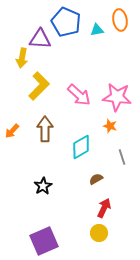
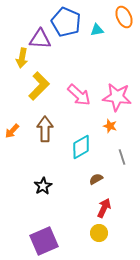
orange ellipse: moved 4 px right, 3 px up; rotated 15 degrees counterclockwise
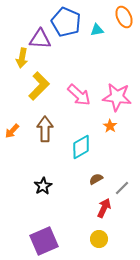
orange star: rotated 16 degrees clockwise
gray line: moved 31 px down; rotated 63 degrees clockwise
yellow circle: moved 6 px down
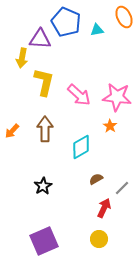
yellow L-shape: moved 5 px right, 4 px up; rotated 32 degrees counterclockwise
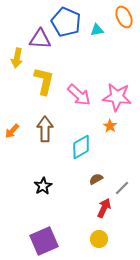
yellow arrow: moved 5 px left
yellow L-shape: moved 1 px up
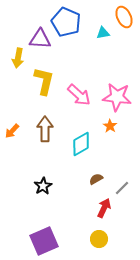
cyan triangle: moved 6 px right, 3 px down
yellow arrow: moved 1 px right
cyan diamond: moved 3 px up
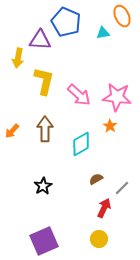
orange ellipse: moved 2 px left, 1 px up
purple triangle: moved 1 px down
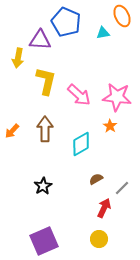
yellow L-shape: moved 2 px right
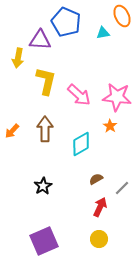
red arrow: moved 4 px left, 1 px up
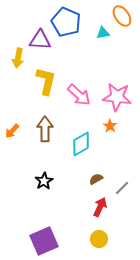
orange ellipse: rotated 10 degrees counterclockwise
black star: moved 1 px right, 5 px up
